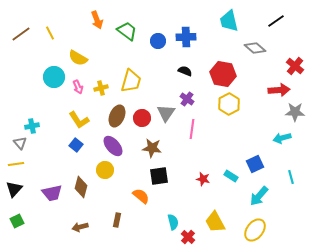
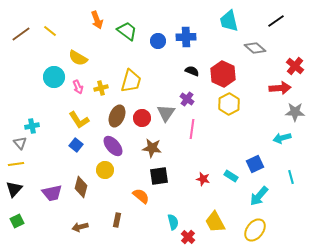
yellow line at (50, 33): moved 2 px up; rotated 24 degrees counterclockwise
black semicircle at (185, 71): moved 7 px right
red hexagon at (223, 74): rotated 15 degrees clockwise
red arrow at (279, 90): moved 1 px right, 2 px up
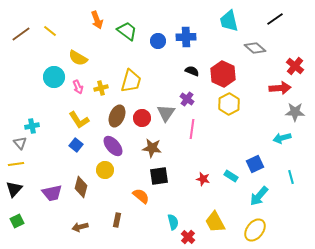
black line at (276, 21): moved 1 px left, 2 px up
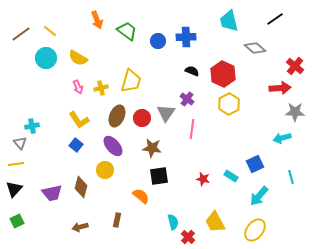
cyan circle at (54, 77): moved 8 px left, 19 px up
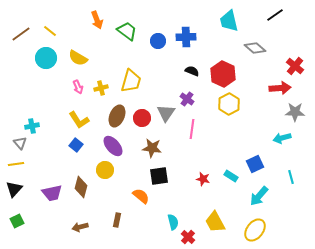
black line at (275, 19): moved 4 px up
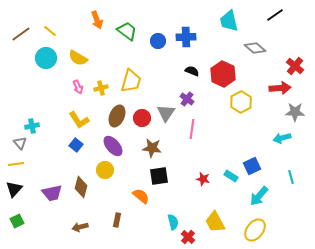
yellow hexagon at (229, 104): moved 12 px right, 2 px up
blue square at (255, 164): moved 3 px left, 2 px down
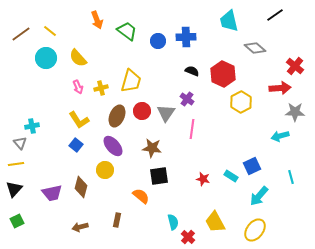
yellow semicircle at (78, 58): rotated 18 degrees clockwise
red circle at (142, 118): moved 7 px up
cyan arrow at (282, 138): moved 2 px left, 2 px up
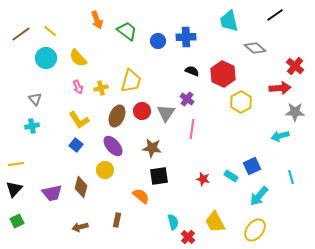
gray triangle at (20, 143): moved 15 px right, 44 px up
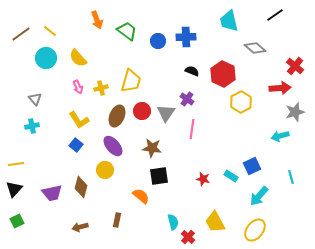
gray star at (295, 112): rotated 18 degrees counterclockwise
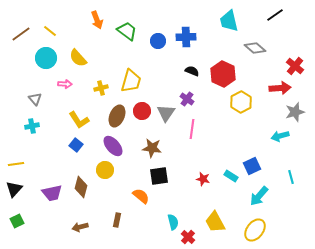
pink arrow at (78, 87): moved 13 px left, 3 px up; rotated 64 degrees counterclockwise
